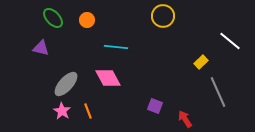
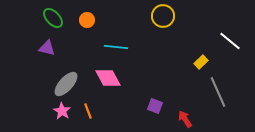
purple triangle: moved 6 px right
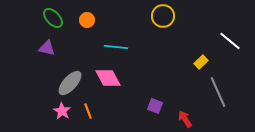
gray ellipse: moved 4 px right, 1 px up
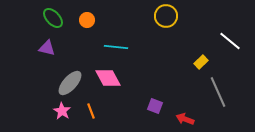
yellow circle: moved 3 px right
orange line: moved 3 px right
red arrow: rotated 36 degrees counterclockwise
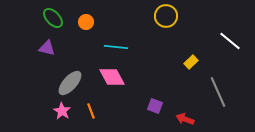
orange circle: moved 1 px left, 2 px down
yellow rectangle: moved 10 px left
pink diamond: moved 4 px right, 1 px up
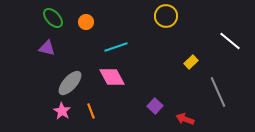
cyan line: rotated 25 degrees counterclockwise
purple square: rotated 21 degrees clockwise
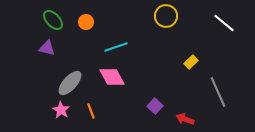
green ellipse: moved 2 px down
white line: moved 6 px left, 18 px up
pink star: moved 1 px left, 1 px up
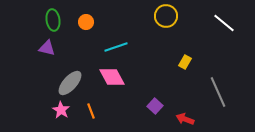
green ellipse: rotated 35 degrees clockwise
yellow rectangle: moved 6 px left; rotated 16 degrees counterclockwise
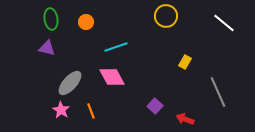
green ellipse: moved 2 px left, 1 px up
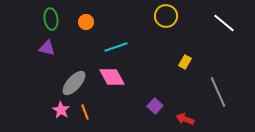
gray ellipse: moved 4 px right
orange line: moved 6 px left, 1 px down
